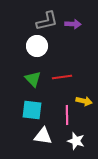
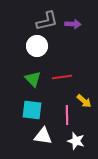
yellow arrow: rotated 28 degrees clockwise
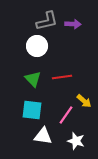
pink line: moved 1 px left; rotated 36 degrees clockwise
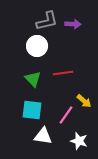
red line: moved 1 px right, 4 px up
white star: moved 3 px right
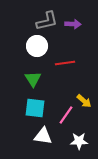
red line: moved 2 px right, 10 px up
green triangle: rotated 12 degrees clockwise
cyan square: moved 3 px right, 2 px up
white star: rotated 18 degrees counterclockwise
